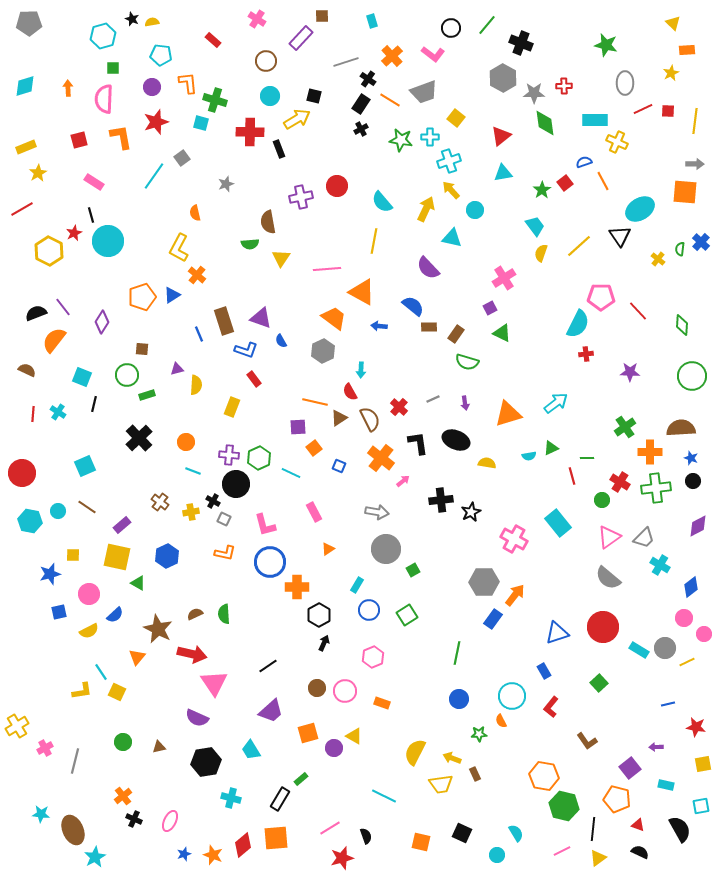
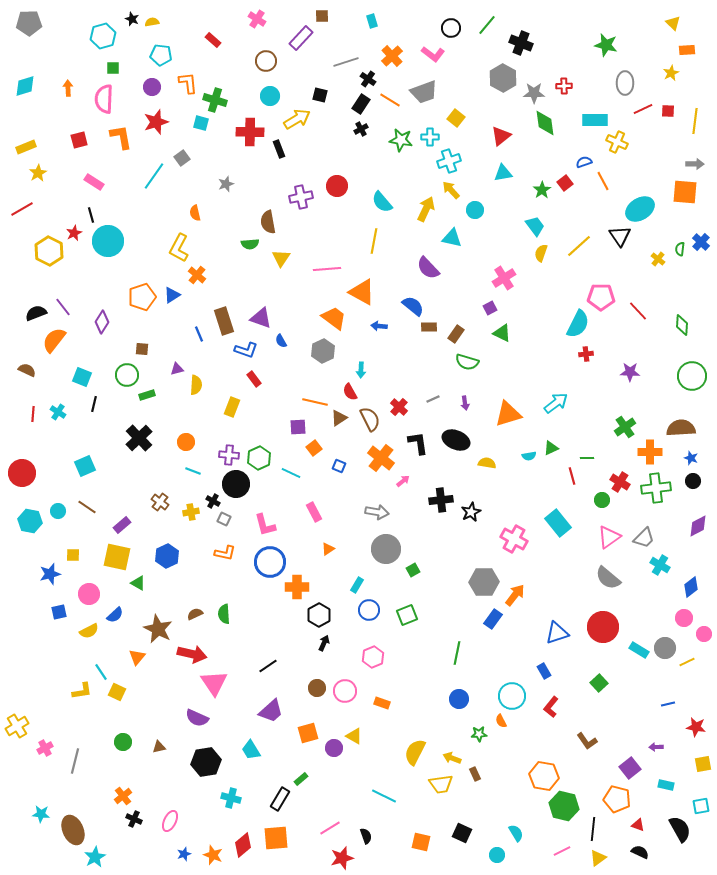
black square at (314, 96): moved 6 px right, 1 px up
green square at (407, 615): rotated 10 degrees clockwise
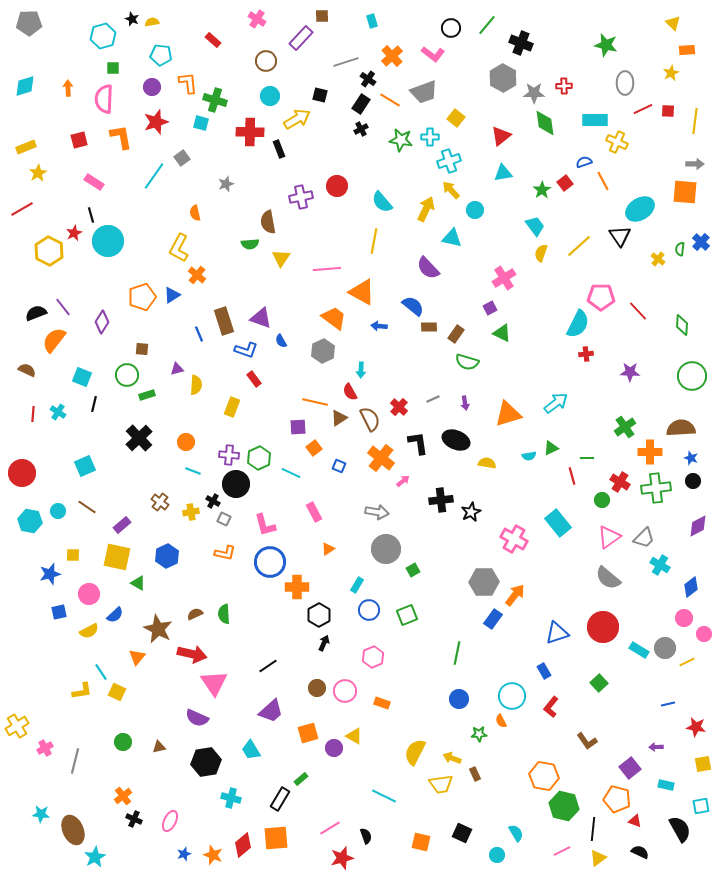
red triangle at (638, 825): moved 3 px left, 4 px up
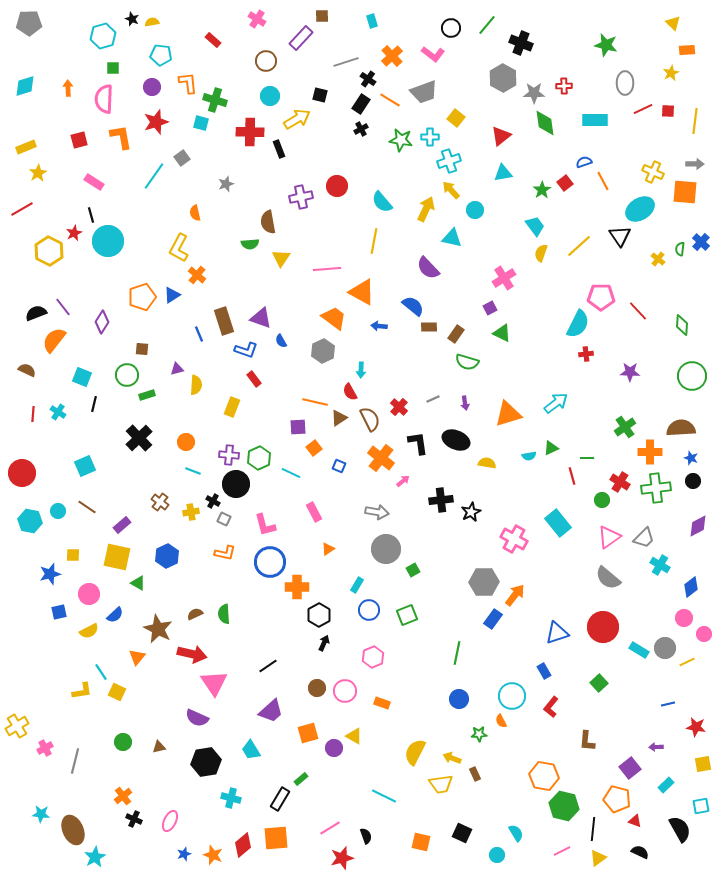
yellow cross at (617, 142): moved 36 px right, 30 px down
brown L-shape at (587, 741): rotated 40 degrees clockwise
cyan rectangle at (666, 785): rotated 56 degrees counterclockwise
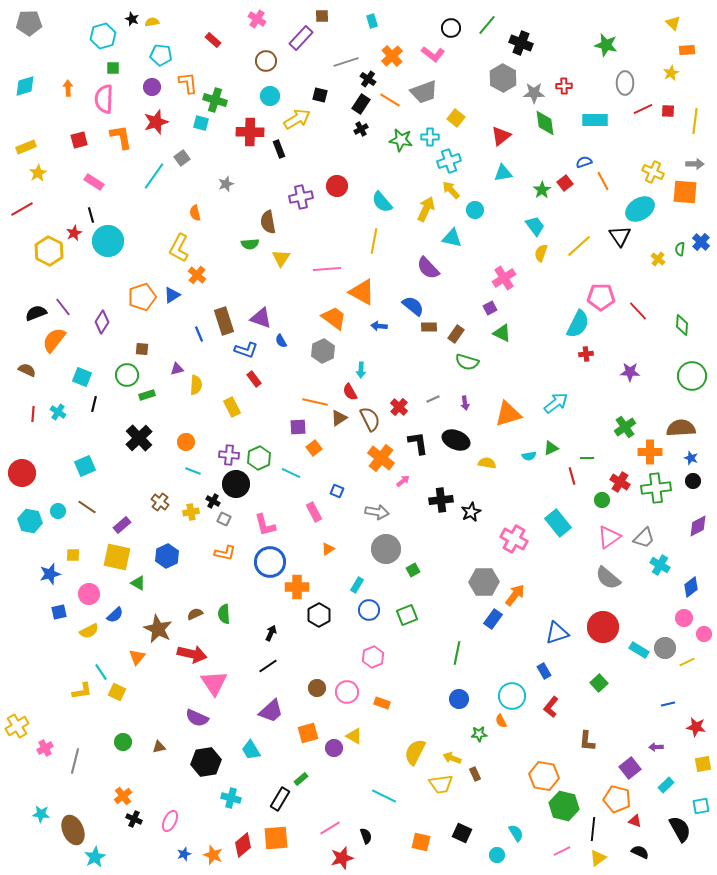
yellow rectangle at (232, 407): rotated 48 degrees counterclockwise
blue square at (339, 466): moved 2 px left, 25 px down
black arrow at (324, 643): moved 53 px left, 10 px up
pink circle at (345, 691): moved 2 px right, 1 px down
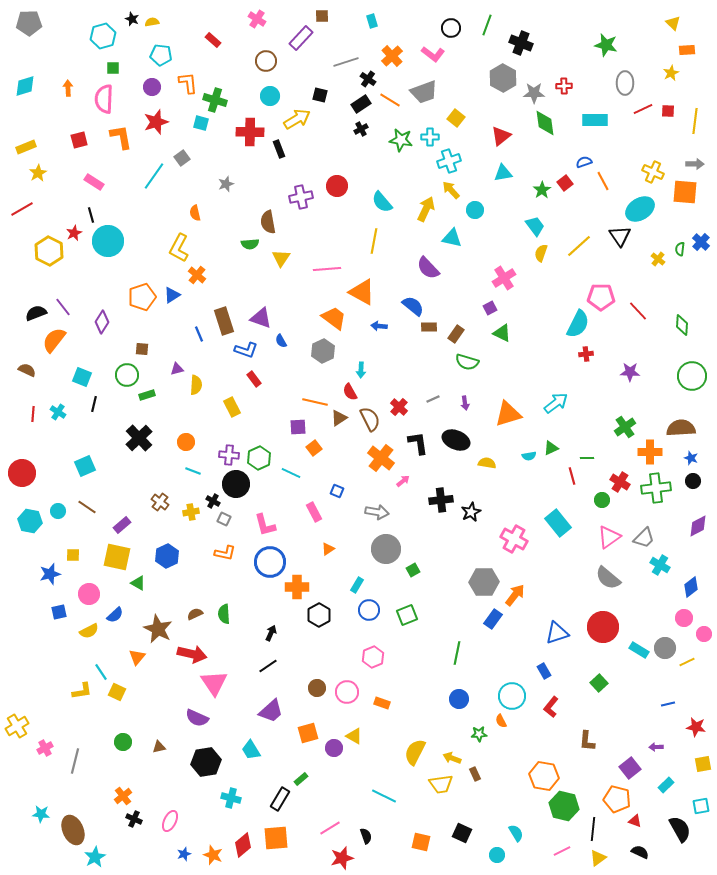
green line at (487, 25): rotated 20 degrees counterclockwise
black rectangle at (361, 104): rotated 24 degrees clockwise
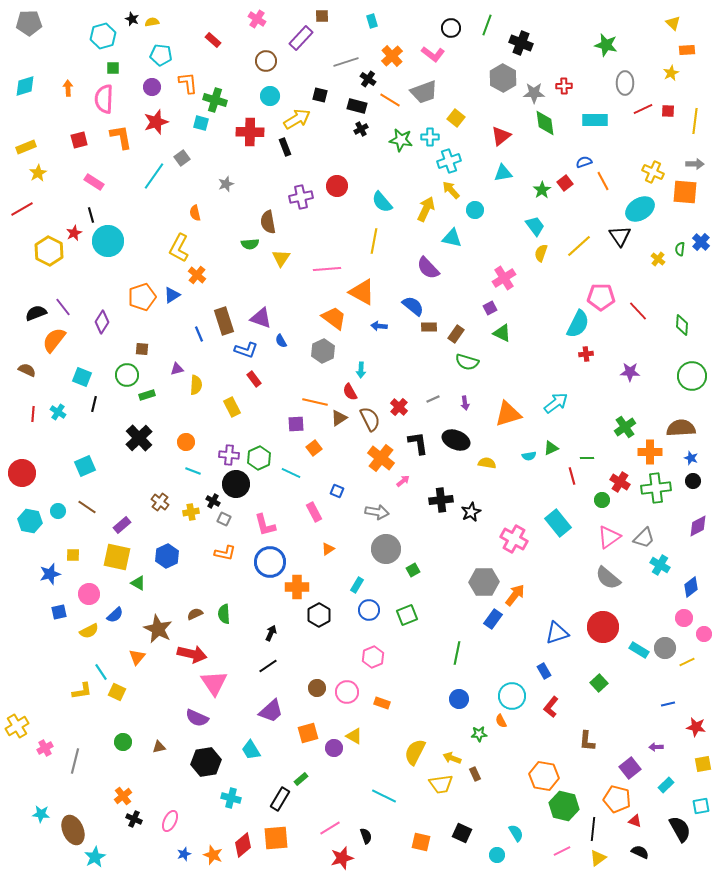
black rectangle at (361, 104): moved 4 px left, 2 px down; rotated 48 degrees clockwise
black rectangle at (279, 149): moved 6 px right, 2 px up
purple square at (298, 427): moved 2 px left, 3 px up
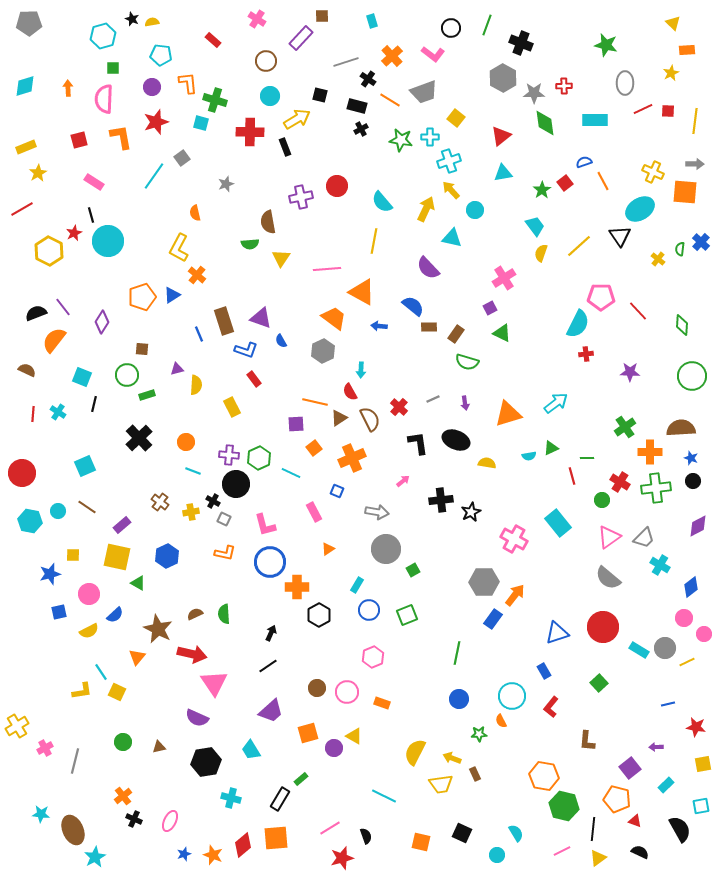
orange cross at (381, 458): moved 29 px left; rotated 28 degrees clockwise
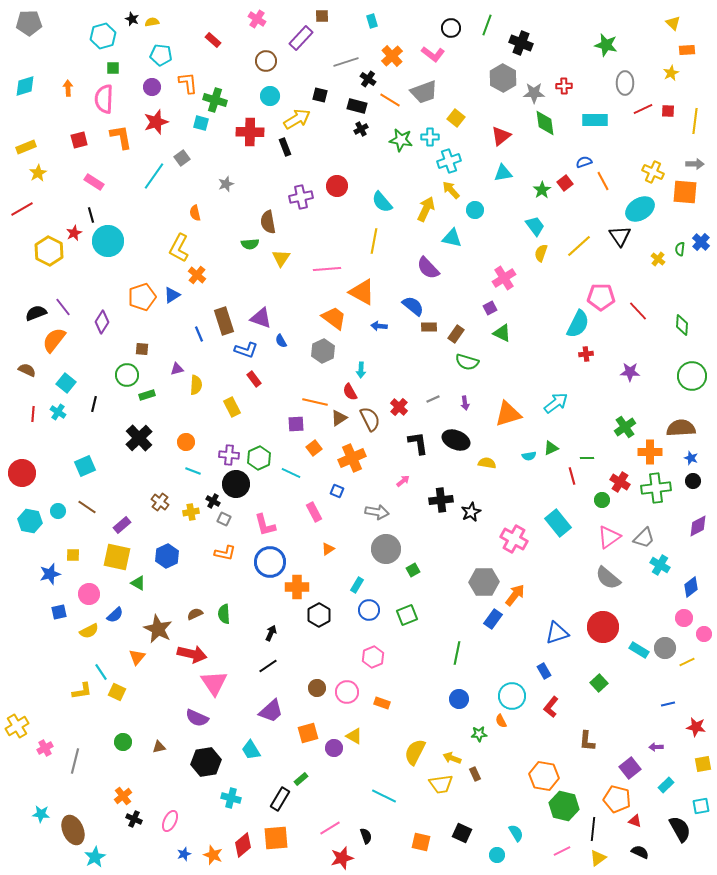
cyan square at (82, 377): moved 16 px left, 6 px down; rotated 18 degrees clockwise
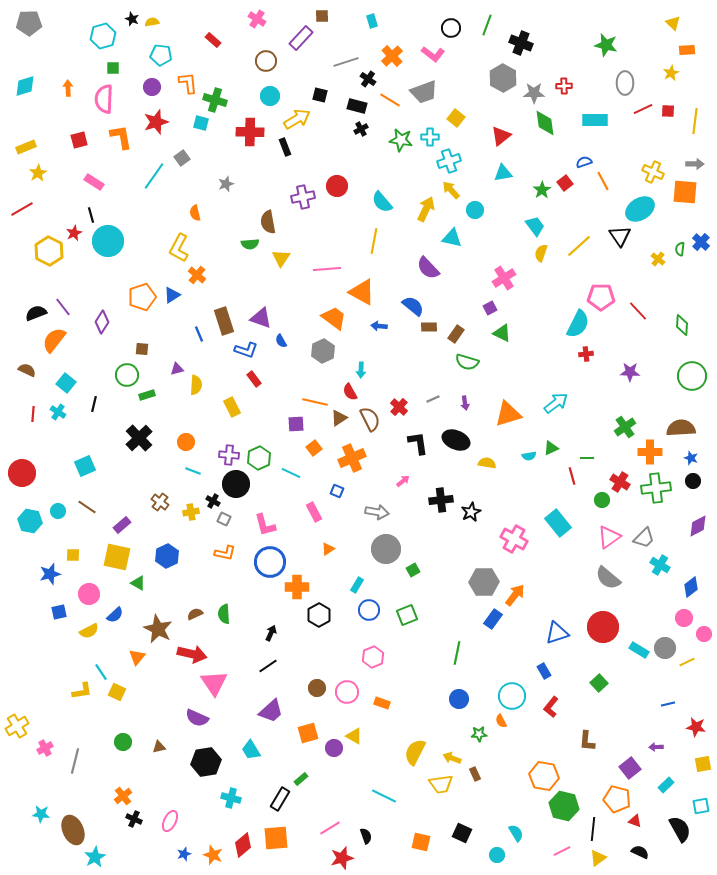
purple cross at (301, 197): moved 2 px right
